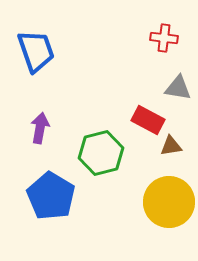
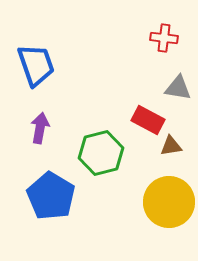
blue trapezoid: moved 14 px down
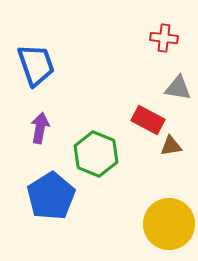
green hexagon: moved 5 px left, 1 px down; rotated 24 degrees counterclockwise
blue pentagon: rotated 9 degrees clockwise
yellow circle: moved 22 px down
